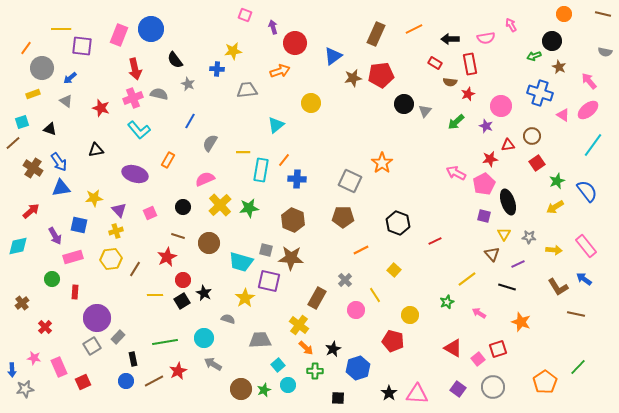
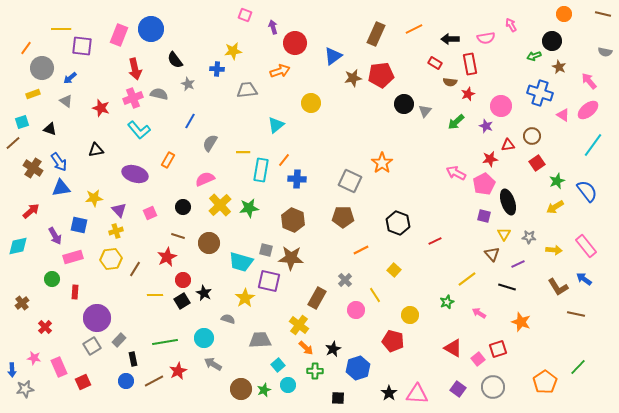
gray rectangle at (118, 337): moved 1 px right, 3 px down
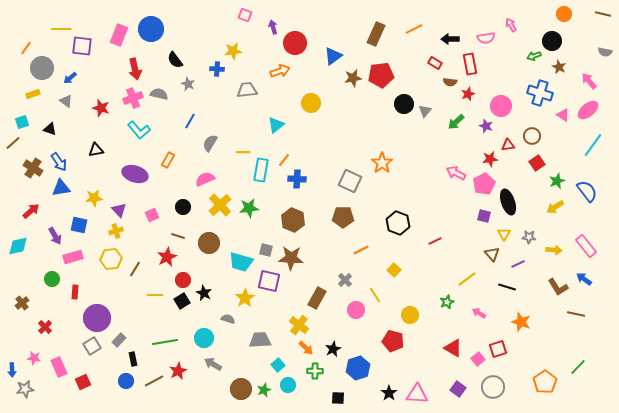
pink square at (150, 213): moved 2 px right, 2 px down
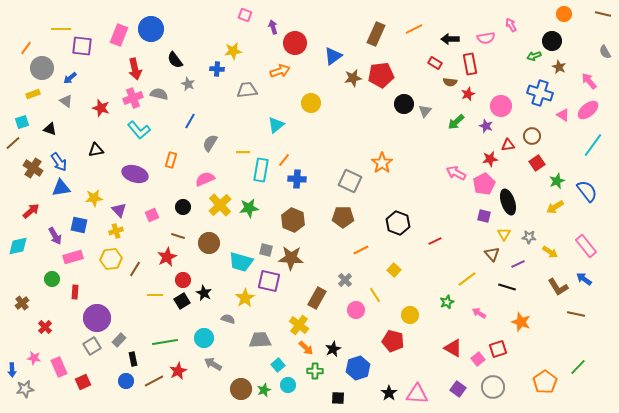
gray semicircle at (605, 52): rotated 48 degrees clockwise
orange rectangle at (168, 160): moved 3 px right; rotated 14 degrees counterclockwise
yellow arrow at (554, 250): moved 4 px left, 2 px down; rotated 28 degrees clockwise
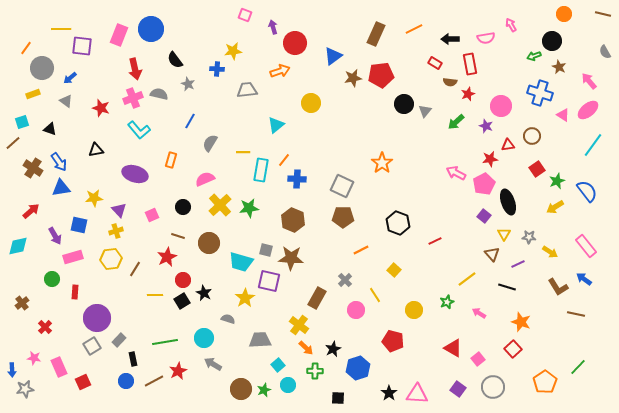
red square at (537, 163): moved 6 px down
gray square at (350, 181): moved 8 px left, 5 px down
purple square at (484, 216): rotated 24 degrees clockwise
yellow circle at (410, 315): moved 4 px right, 5 px up
red square at (498, 349): moved 15 px right; rotated 24 degrees counterclockwise
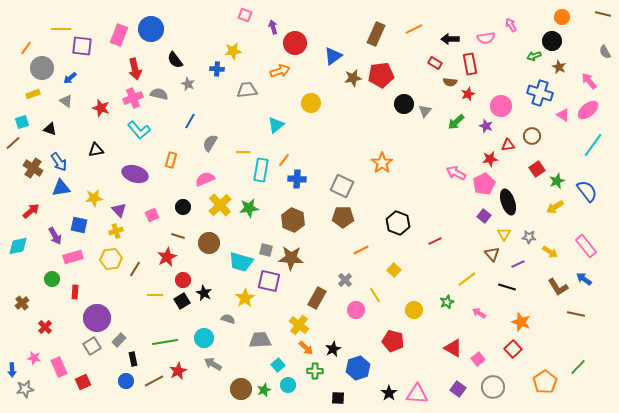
orange circle at (564, 14): moved 2 px left, 3 px down
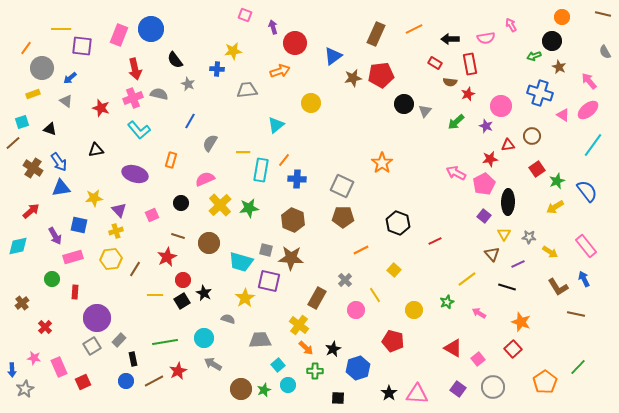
black ellipse at (508, 202): rotated 20 degrees clockwise
black circle at (183, 207): moved 2 px left, 4 px up
blue arrow at (584, 279): rotated 28 degrees clockwise
gray star at (25, 389): rotated 18 degrees counterclockwise
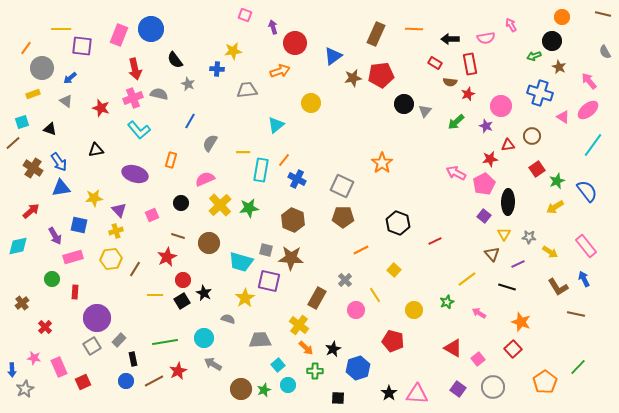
orange line at (414, 29): rotated 30 degrees clockwise
pink triangle at (563, 115): moved 2 px down
blue cross at (297, 179): rotated 24 degrees clockwise
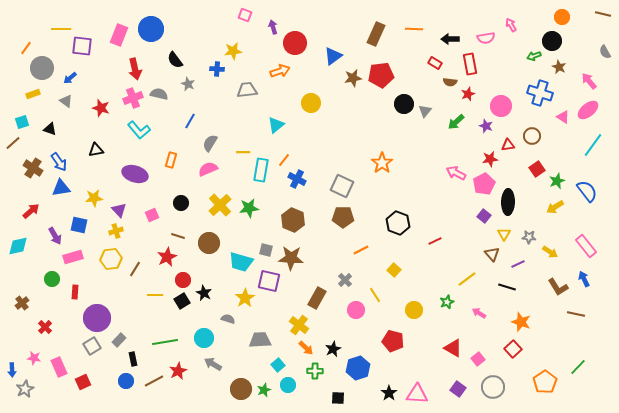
pink semicircle at (205, 179): moved 3 px right, 10 px up
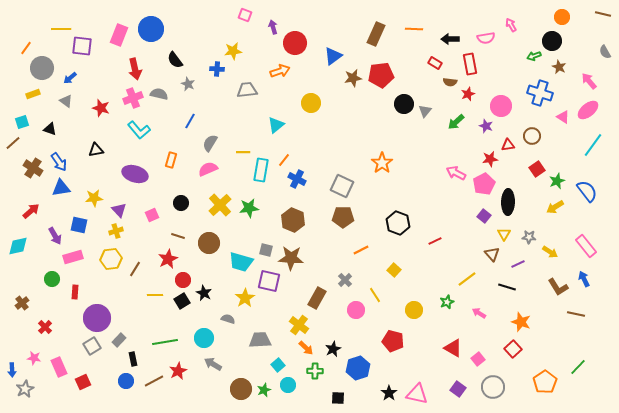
red star at (167, 257): moved 1 px right, 2 px down
pink triangle at (417, 394): rotated 10 degrees clockwise
